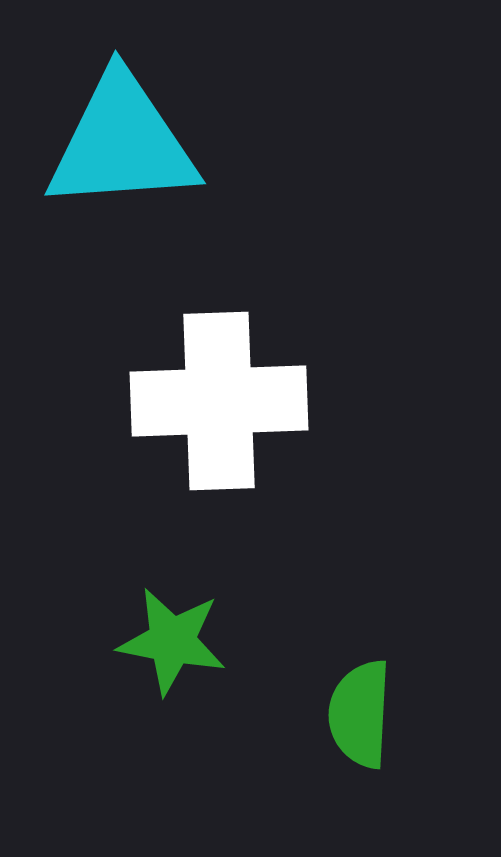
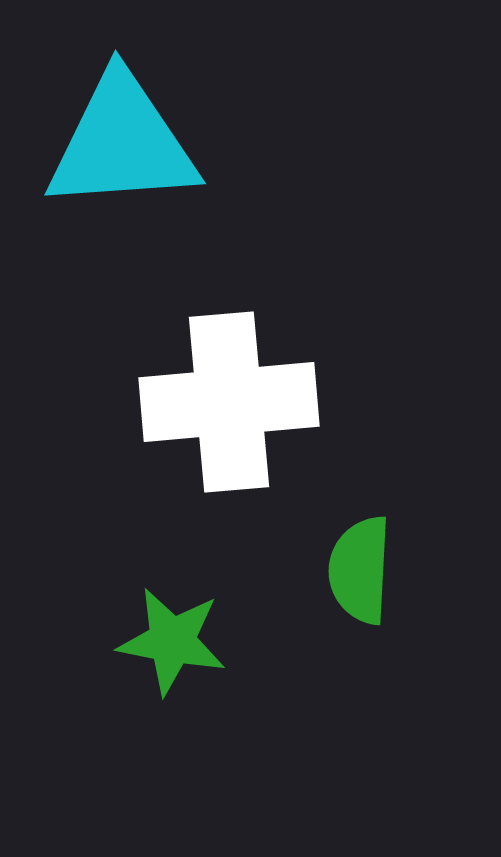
white cross: moved 10 px right, 1 px down; rotated 3 degrees counterclockwise
green semicircle: moved 144 px up
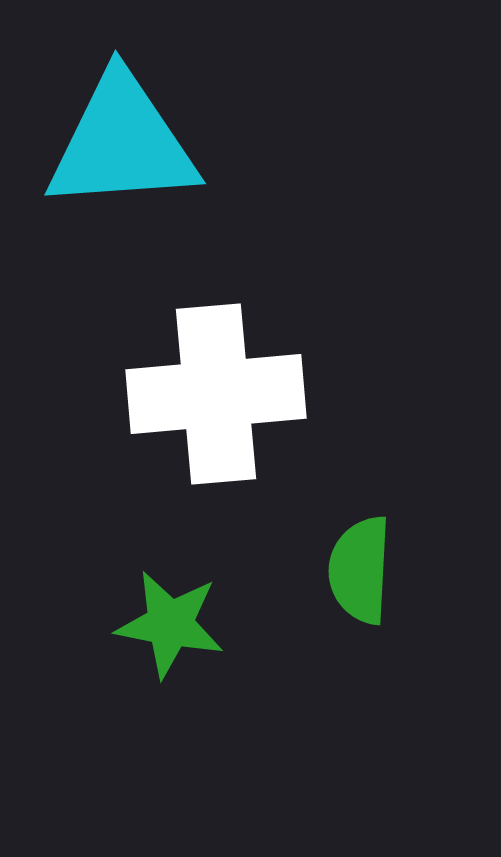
white cross: moved 13 px left, 8 px up
green star: moved 2 px left, 17 px up
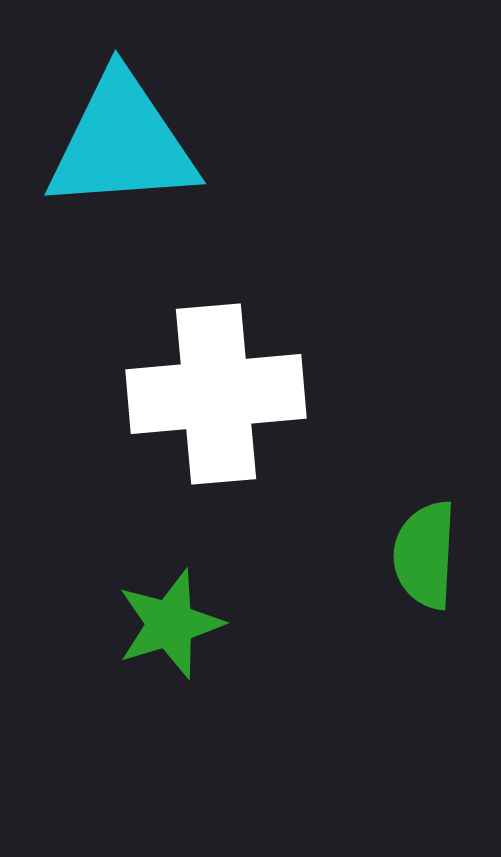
green semicircle: moved 65 px right, 15 px up
green star: rotated 28 degrees counterclockwise
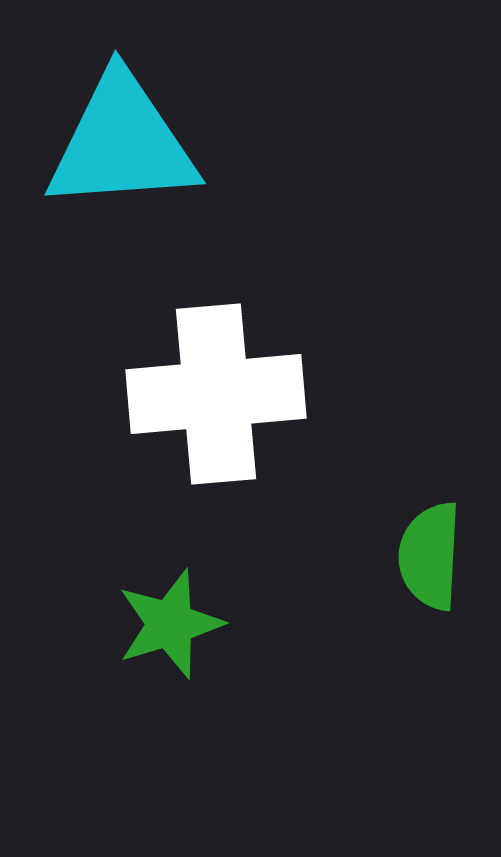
green semicircle: moved 5 px right, 1 px down
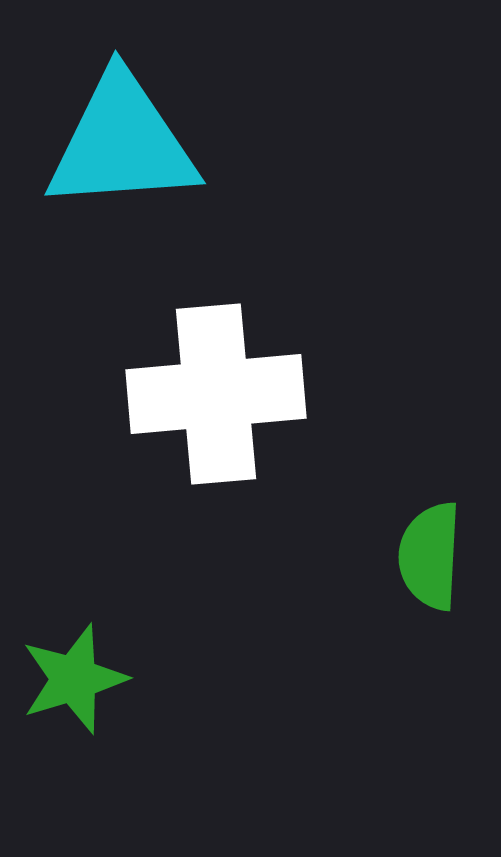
green star: moved 96 px left, 55 px down
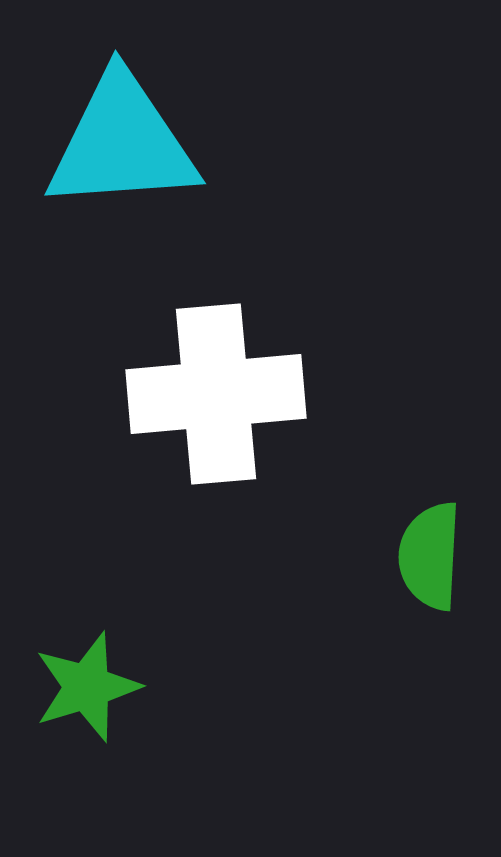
green star: moved 13 px right, 8 px down
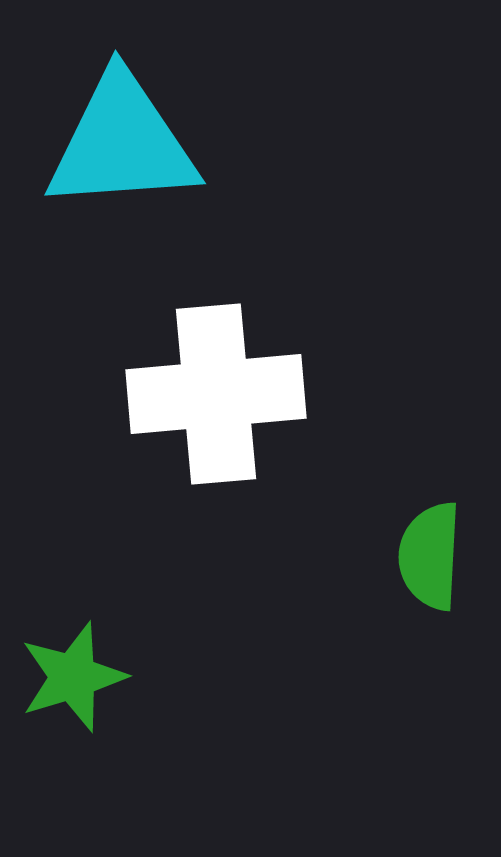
green star: moved 14 px left, 10 px up
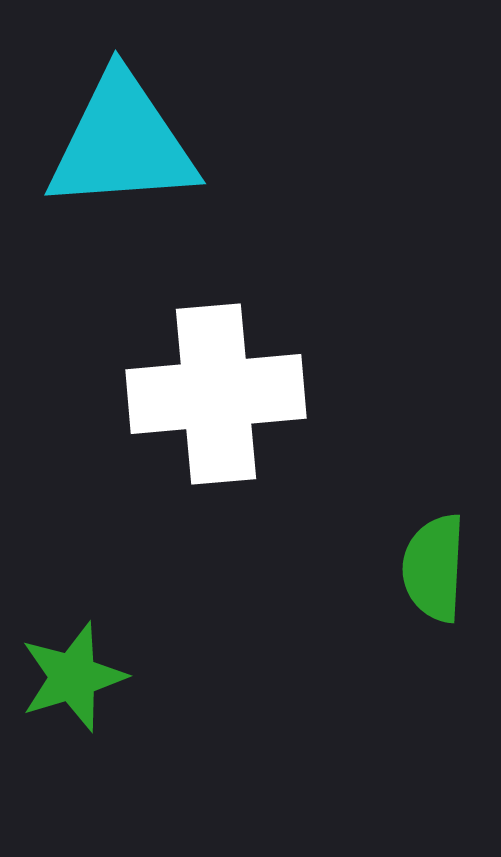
green semicircle: moved 4 px right, 12 px down
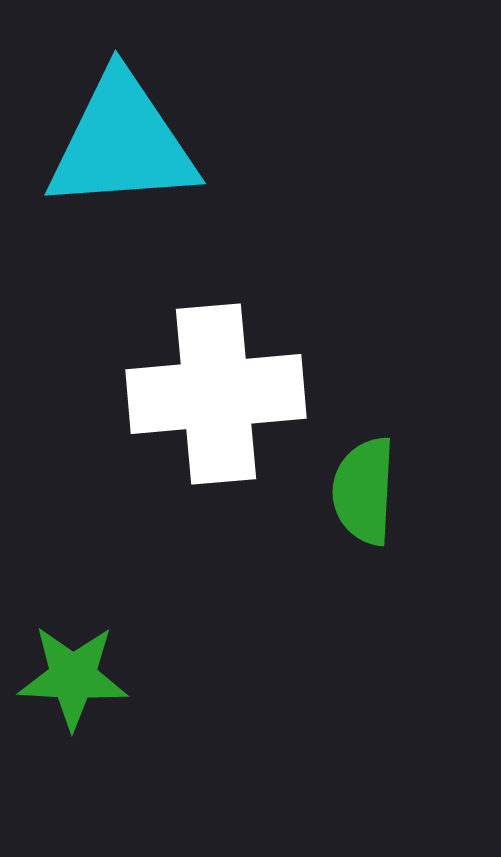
green semicircle: moved 70 px left, 77 px up
green star: rotated 20 degrees clockwise
